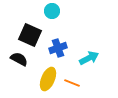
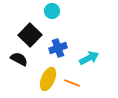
black square: rotated 20 degrees clockwise
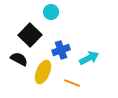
cyan circle: moved 1 px left, 1 px down
blue cross: moved 3 px right, 2 px down
yellow ellipse: moved 5 px left, 7 px up
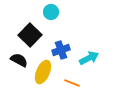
black semicircle: moved 1 px down
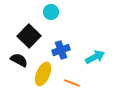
black square: moved 1 px left, 1 px down
cyan arrow: moved 6 px right, 1 px up
yellow ellipse: moved 2 px down
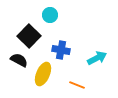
cyan circle: moved 1 px left, 3 px down
blue cross: rotated 30 degrees clockwise
cyan arrow: moved 2 px right, 1 px down
orange line: moved 5 px right, 2 px down
